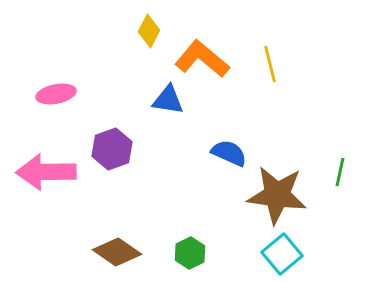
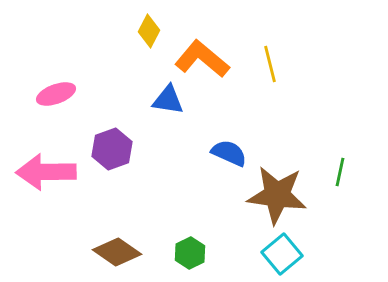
pink ellipse: rotated 9 degrees counterclockwise
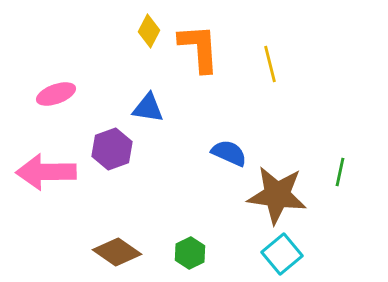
orange L-shape: moved 3 px left, 11 px up; rotated 46 degrees clockwise
blue triangle: moved 20 px left, 8 px down
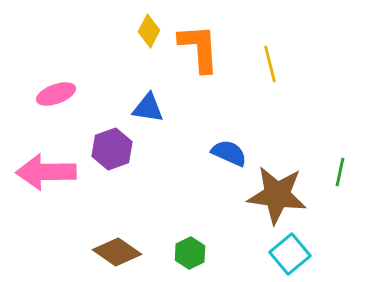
cyan square: moved 8 px right
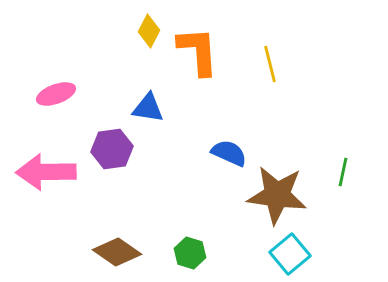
orange L-shape: moved 1 px left, 3 px down
purple hexagon: rotated 12 degrees clockwise
green line: moved 3 px right
green hexagon: rotated 16 degrees counterclockwise
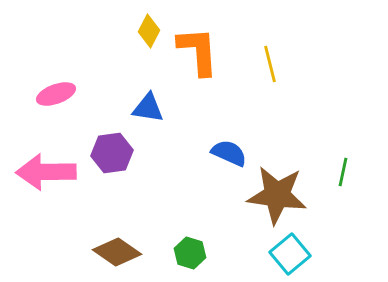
purple hexagon: moved 4 px down
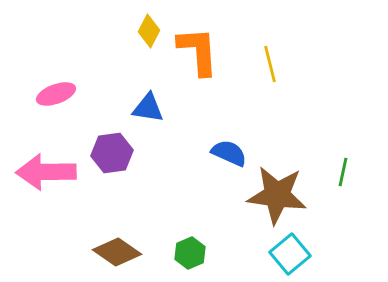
green hexagon: rotated 20 degrees clockwise
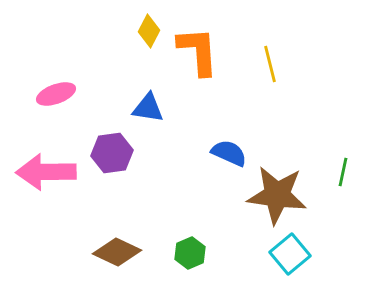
brown diamond: rotated 9 degrees counterclockwise
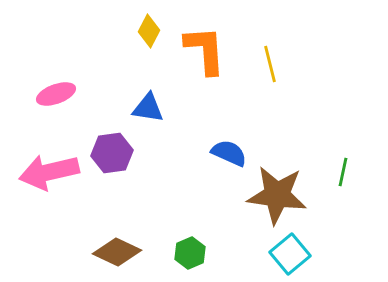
orange L-shape: moved 7 px right, 1 px up
pink arrow: moved 3 px right; rotated 12 degrees counterclockwise
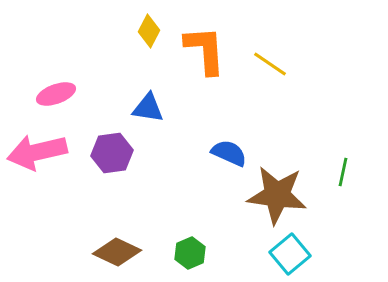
yellow line: rotated 42 degrees counterclockwise
pink arrow: moved 12 px left, 20 px up
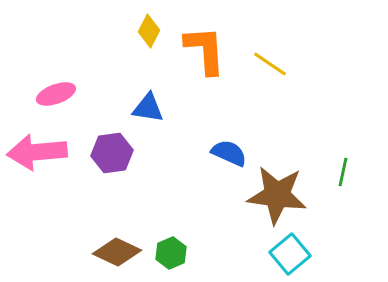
pink arrow: rotated 8 degrees clockwise
green hexagon: moved 19 px left
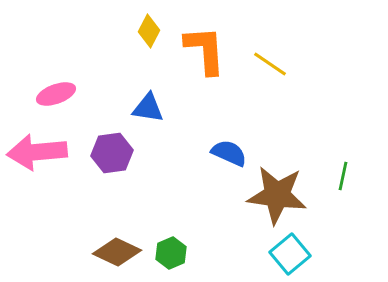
green line: moved 4 px down
